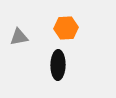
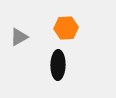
gray triangle: rotated 18 degrees counterclockwise
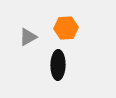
gray triangle: moved 9 px right
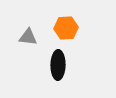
gray triangle: rotated 36 degrees clockwise
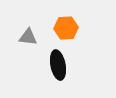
black ellipse: rotated 12 degrees counterclockwise
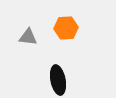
black ellipse: moved 15 px down
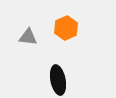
orange hexagon: rotated 20 degrees counterclockwise
